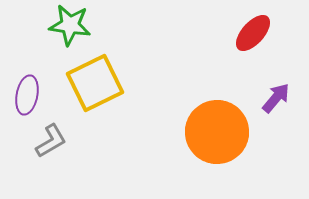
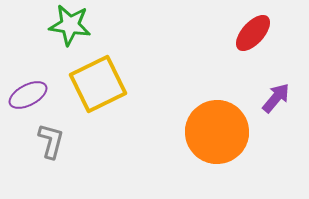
yellow square: moved 3 px right, 1 px down
purple ellipse: moved 1 px right; rotated 51 degrees clockwise
gray L-shape: rotated 45 degrees counterclockwise
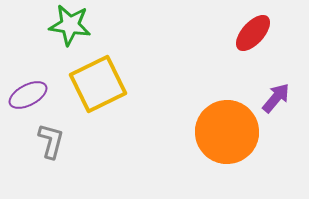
orange circle: moved 10 px right
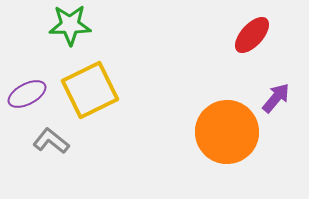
green star: rotated 9 degrees counterclockwise
red ellipse: moved 1 px left, 2 px down
yellow square: moved 8 px left, 6 px down
purple ellipse: moved 1 px left, 1 px up
gray L-shape: rotated 66 degrees counterclockwise
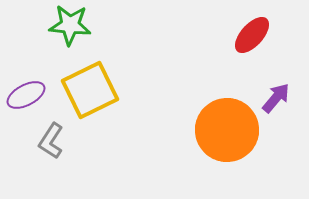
green star: rotated 6 degrees clockwise
purple ellipse: moved 1 px left, 1 px down
orange circle: moved 2 px up
gray L-shape: rotated 96 degrees counterclockwise
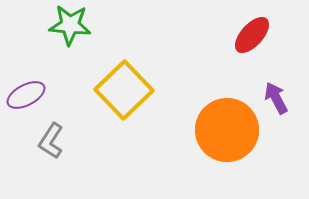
yellow square: moved 34 px right; rotated 18 degrees counterclockwise
purple arrow: rotated 68 degrees counterclockwise
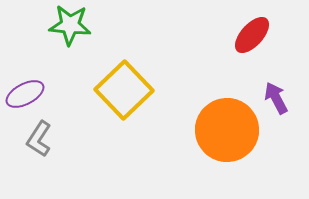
purple ellipse: moved 1 px left, 1 px up
gray L-shape: moved 12 px left, 2 px up
